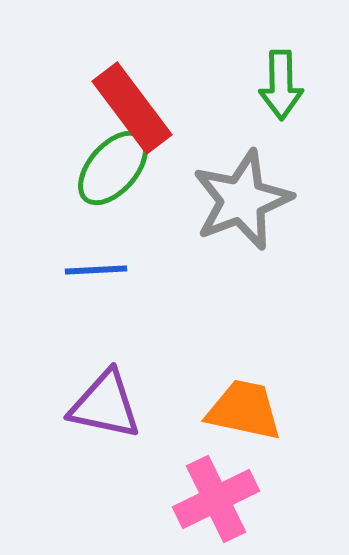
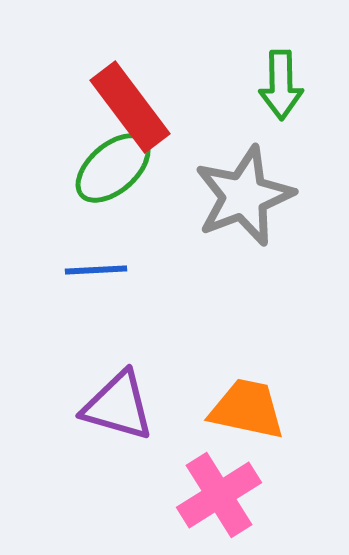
red rectangle: moved 2 px left, 1 px up
green ellipse: rotated 8 degrees clockwise
gray star: moved 2 px right, 4 px up
purple triangle: moved 13 px right, 1 px down; rotated 4 degrees clockwise
orange trapezoid: moved 3 px right, 1 px up
pink cross: moved 3 px right, 4 px up; rotated 6 degrees counterclockwise
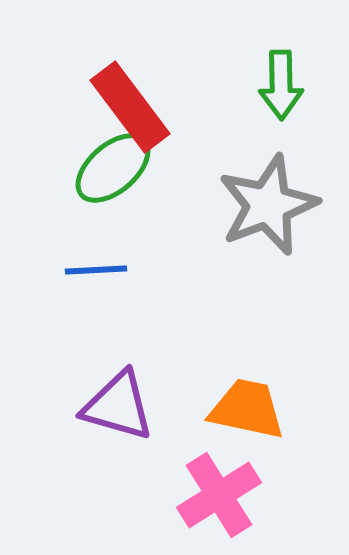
gray star: moved 24 px right, 9 px down
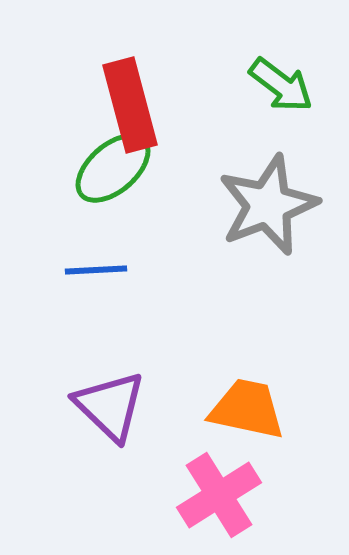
green arrow: rotated 52 degrees counterclockwise
red rectangle: moved 2 px up; rotated 22 degrees clockwise
purple triangle: moved 8 px left; rotated 28 degrees clockwise
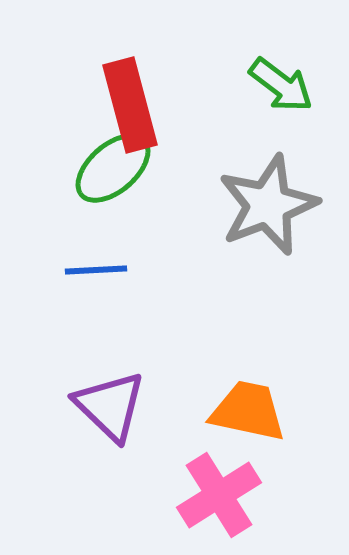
orange trapezoid: moved 1 px right, 2 px down
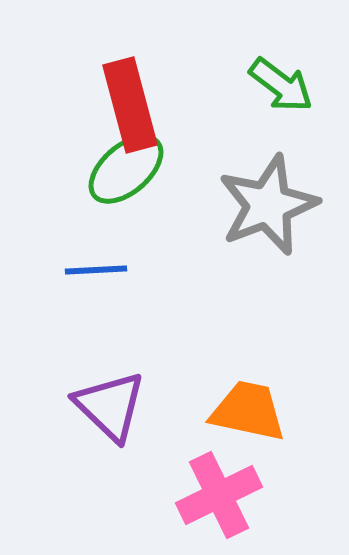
green ellipse: moved 13 px right, 1 px down
pink cross: rotated 6 degrees clockwise
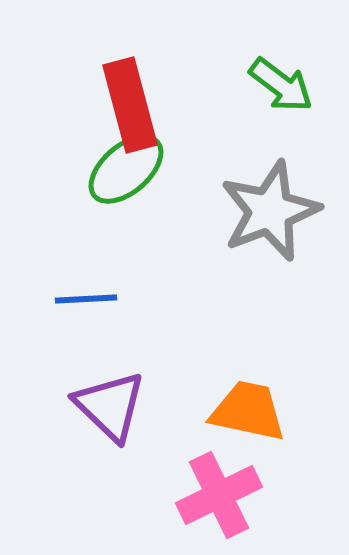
gray star: moved 2 px right, 6 px down
blue line: moved 10 px left, 29 px down
